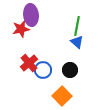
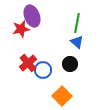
purple ellipse: moved 1 px right, 1 px down; rotated 15 degrees counterclockwise
green line: moved 3 px up
red cross: moved 1 px left
black circle: moved 6 px up
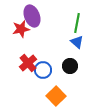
black circle: moved 2 px down
orange square: moved 6 px left
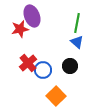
red star: moved 1 px left
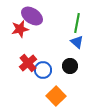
purple ellipse: rotated 35 degrees counterclockwise
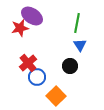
red star: moved 1 px up
blue triangle: moved 3 px right, 3 px down; rotated 16 degrees clockwise
blue circle: moved 6 px left, 7 px down
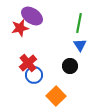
green line: moved 2 px right
blue circle: moved 3 px left, 2 px up
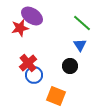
green line: moved 3 px right; rotated 60 degrees counterclockwise
orange square: rotated 24 degrees counterclockwise
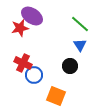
green line: moved 2 px left, 1 px down
red cross: moved 5 px left; rotated 24 degrees counterclockwise
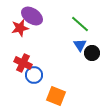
black circle: moved 22 px right, 13 px up
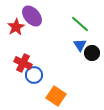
purple ellipse: rotated 15 degrees clockwise
red star: moved 4 px left, 1 px up; rotated 18 degrees counterclockwise
orange square: rotated 12 degrees clockwise
